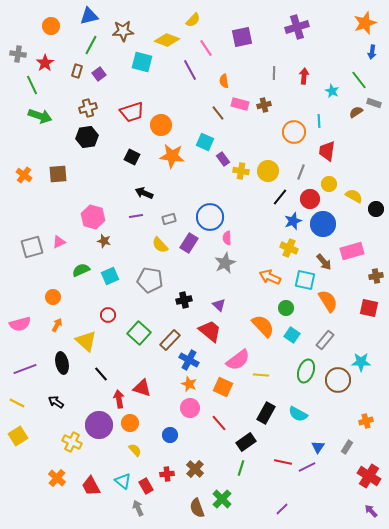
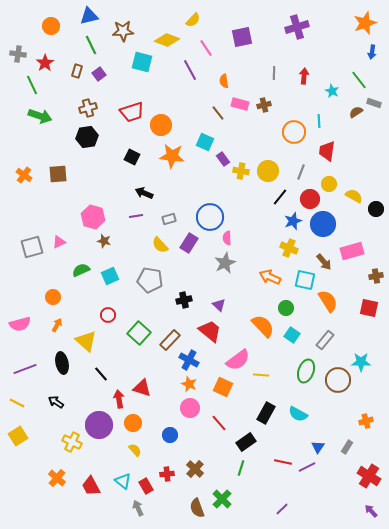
green line at (91, 45): rotated 54 degrees counterclockwise
orange circle at (130, 423): moved 3 px right
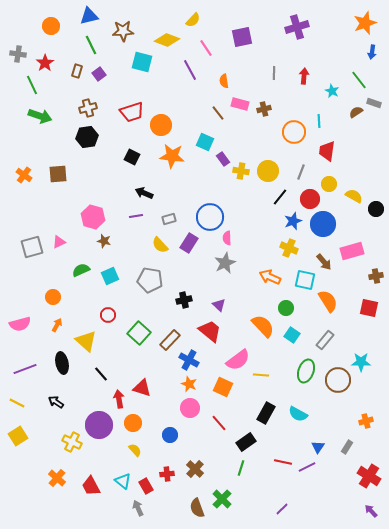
brown cross at (264, 105): moved 4 px down
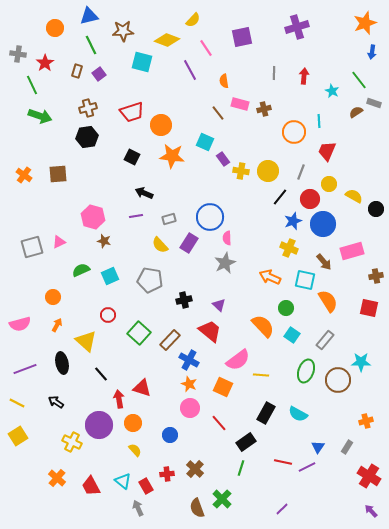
orange circle at (51, 26): moved 4 px right, 2 px down
red trapezoid at (327, 151): rotated 15 degrees clockwise
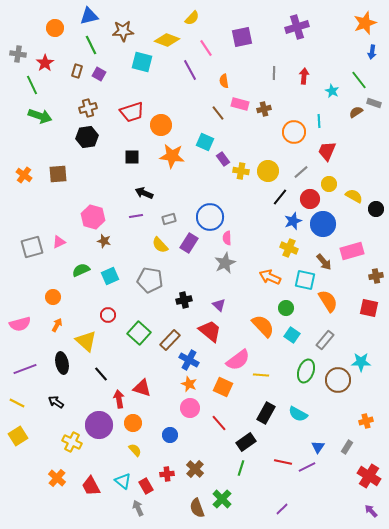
yellow semicircle at (193, 20): moved 1 px left, 2 px up
purple square at (99, 74): rotated 24 degrees counterclockwise
black square at (132, 157): rotated 28 degrees counterclockwise
gray line at (301, 172): rotated 28 degrees clockwise
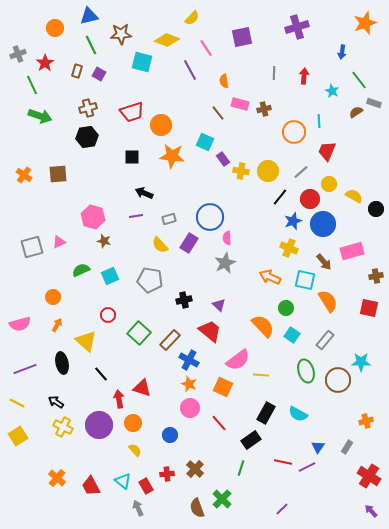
brown star at (123, 31): moved 2 px left, 3 px down
blue arrow at (372, 52): moved 30 px left
gray cross at (18, 54): rotated 28 degrees counterclockwise
green ellipse at (306, 371): rotated 35 degrees counterclockwise
yellow cross at (72, 442): moved 9 px left, 15 px up
black rectangle at (246, 442): moved 5 px right, 2 px up
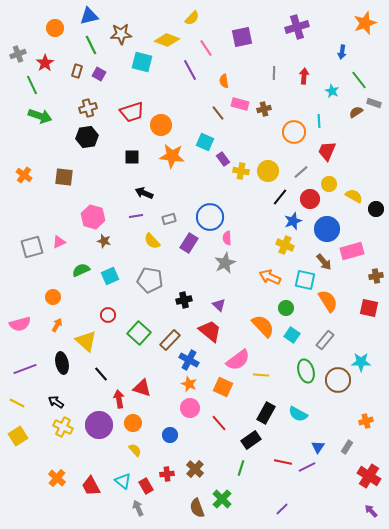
brown square at (58, 174): moved 6 px right, 3 px down; rotated 12 degrees clockwise
blue circle at (323, 224): moved 4 px right, 5 px down
yellow semicircle at (160, 245): moved 8 px left, 4 px up
yellow cross at (289, 248): moved 4 px left, 3 px up
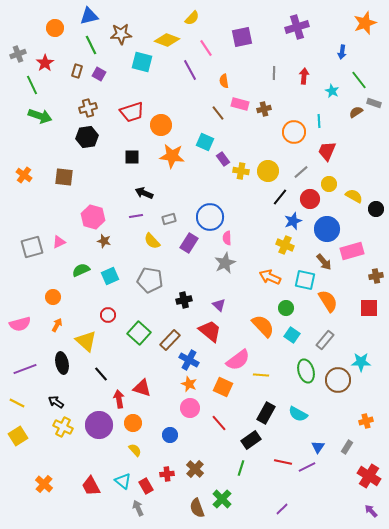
red square at (369, 308): rotated 12 degrees counterclockwise
orange cross at (57, 478): moved 13 px left, 6 px down
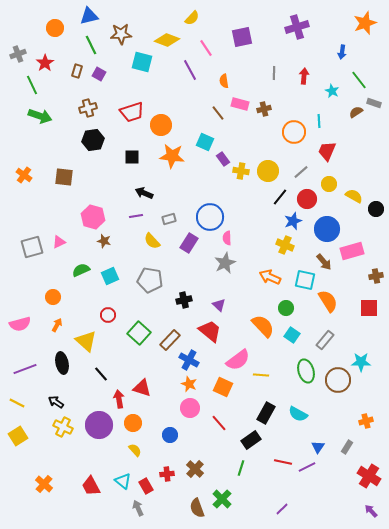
black hexagon at (87, 137): moved 6 px right, 3 px down
red circle at (310, 199): moved 3 px left
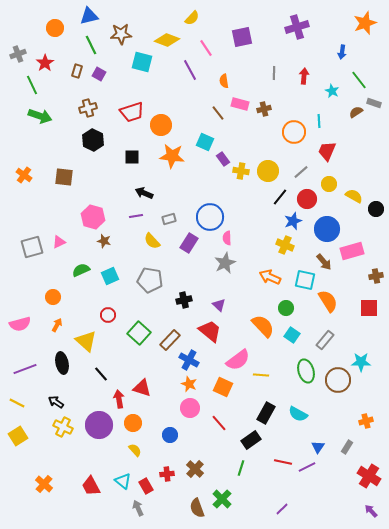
black hexagon at (93, 140): rotated 25 degrees counterclockwise
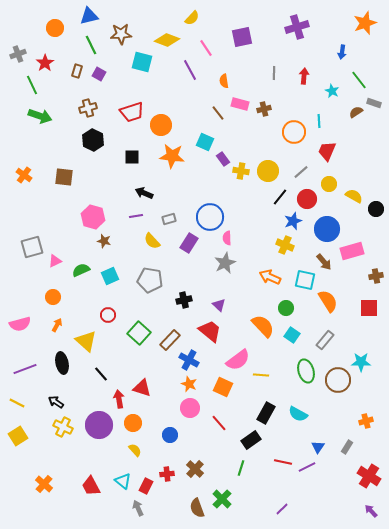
pink triangle at (59, 242): moved 4 px left, 19 px down
red rectangle at (146, 486): rotated 56 degrees clockwise
